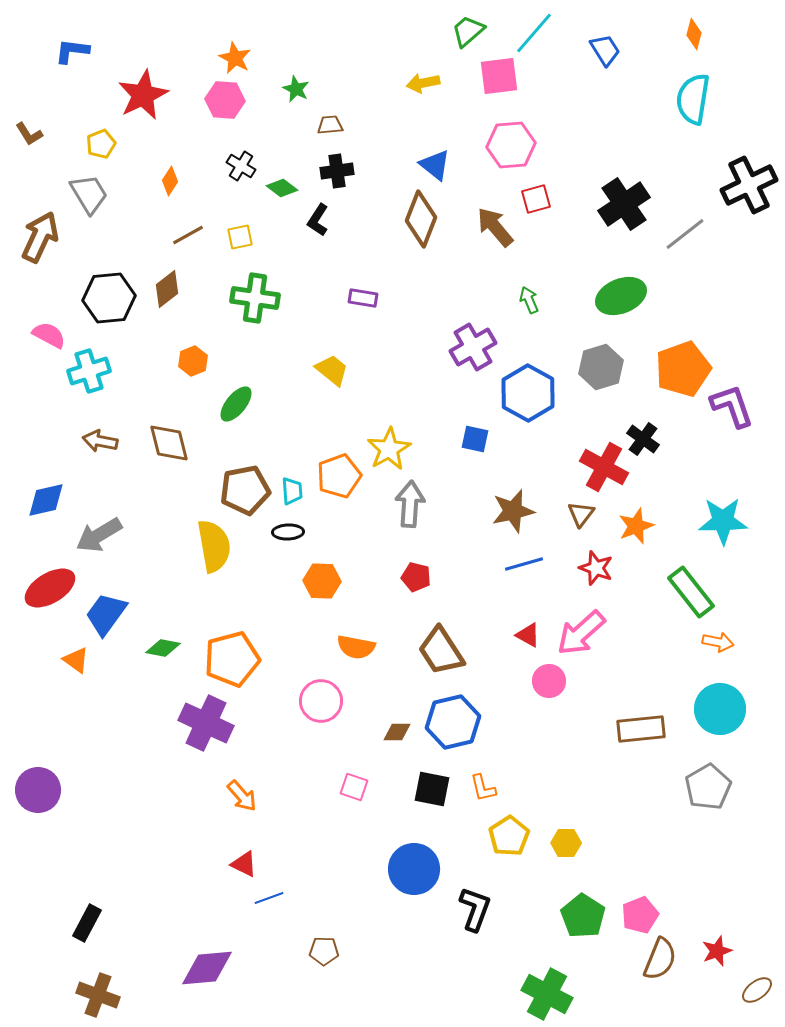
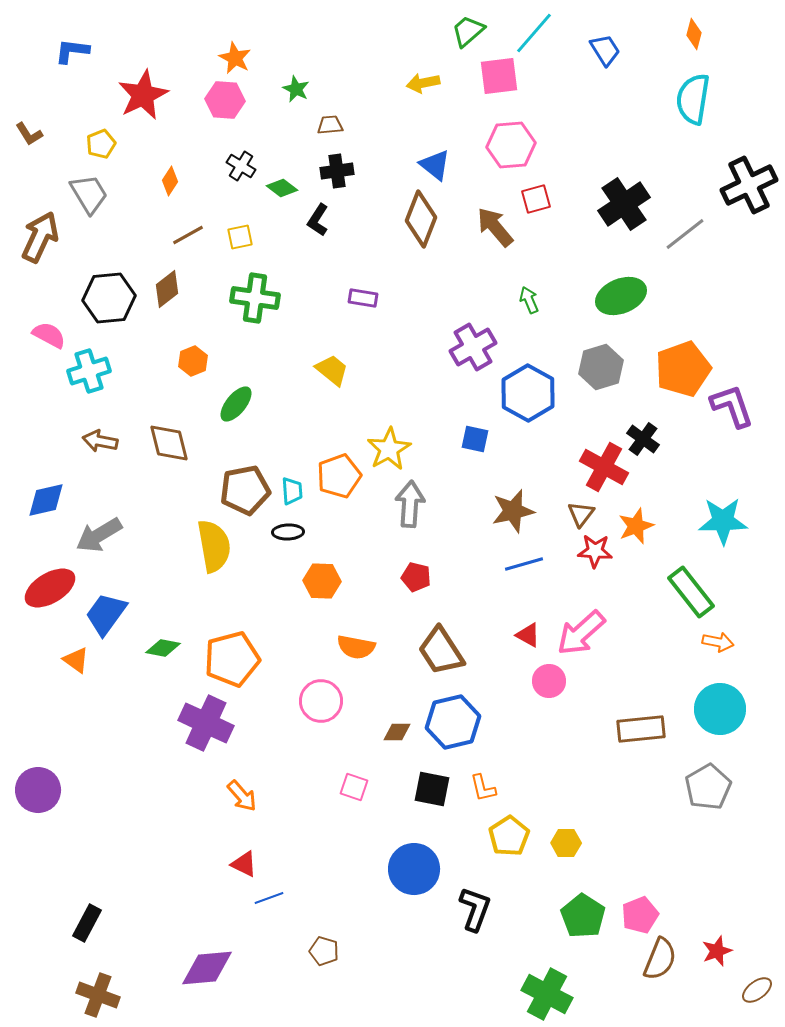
red star at (596, 568): moved 1 px left, 17 px up; rotated 16 degrees counterclockwise
brown pentagon at (324, 951): rotated 16 degrees clockwise
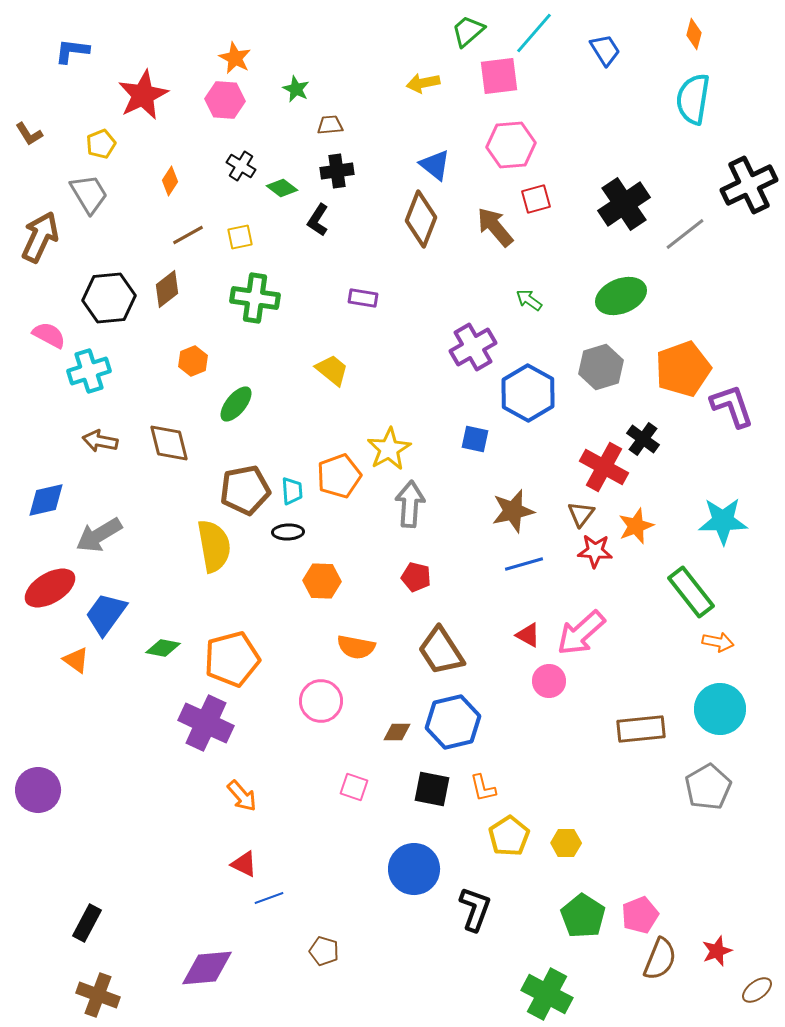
green arrow at (529, 300): rotated 32 degrees counterclockwise
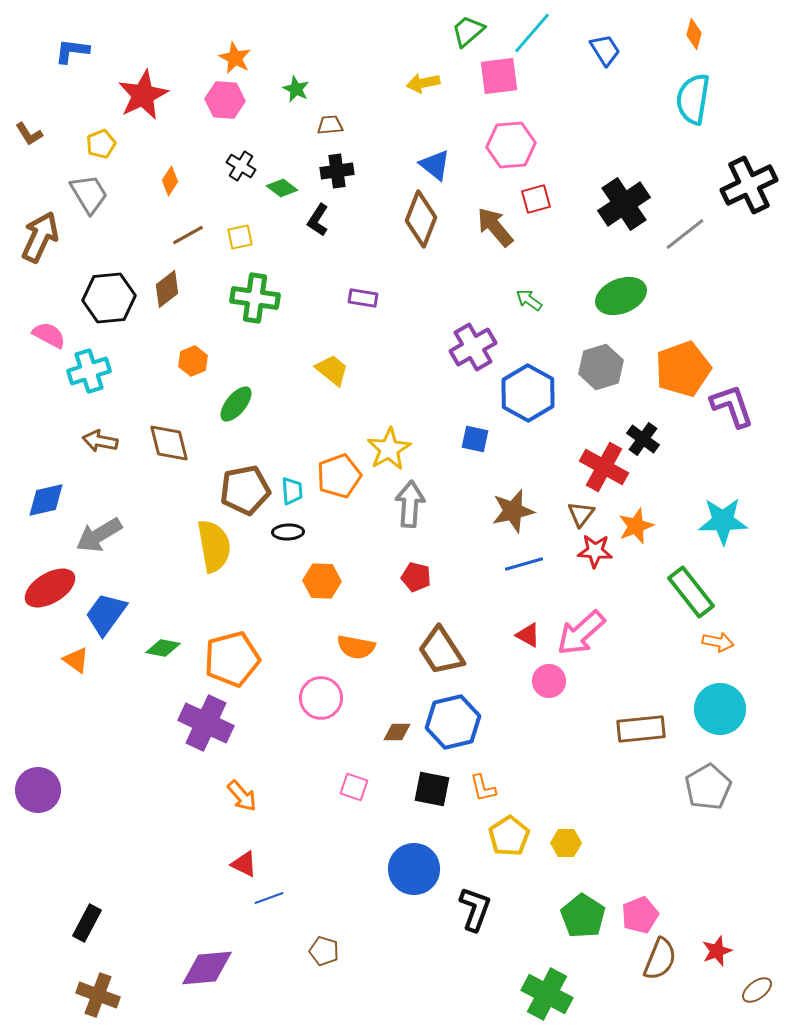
cyan line at (534, 33): moved 2 px left
pink circle at (321, 701): moved 3 px up
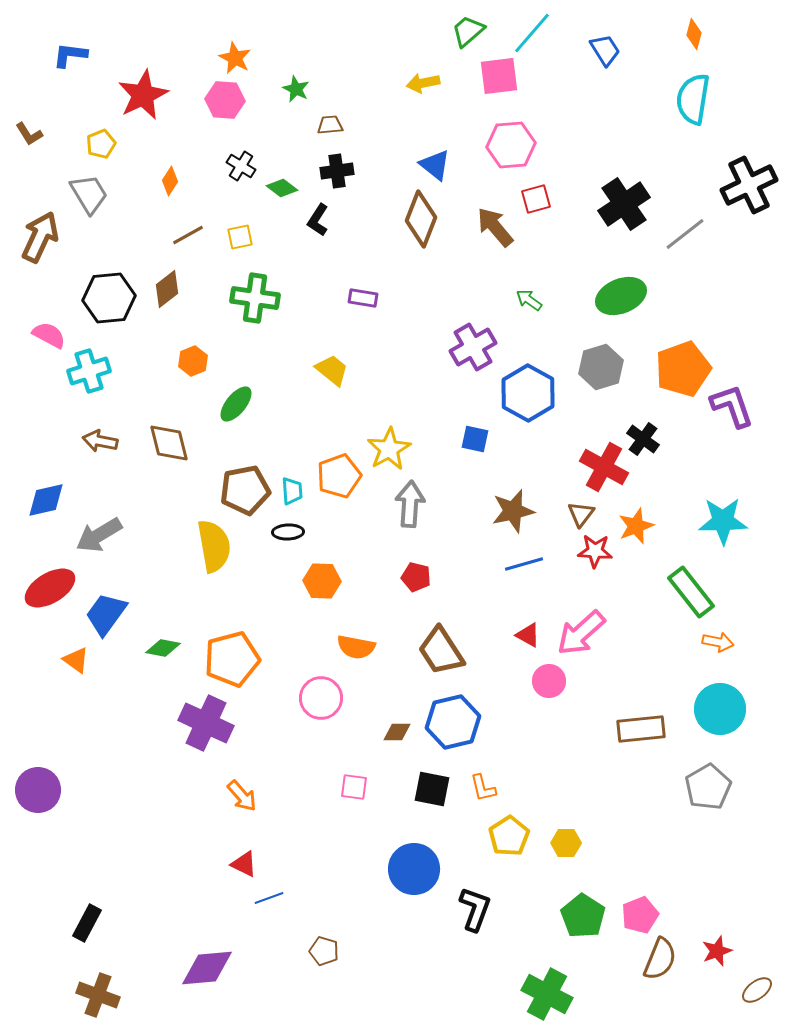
blue L-shape at (72, 51): moved 2 px left, 4 px down
pink square at (354, 787): rotated 12 degrees counterclockwise
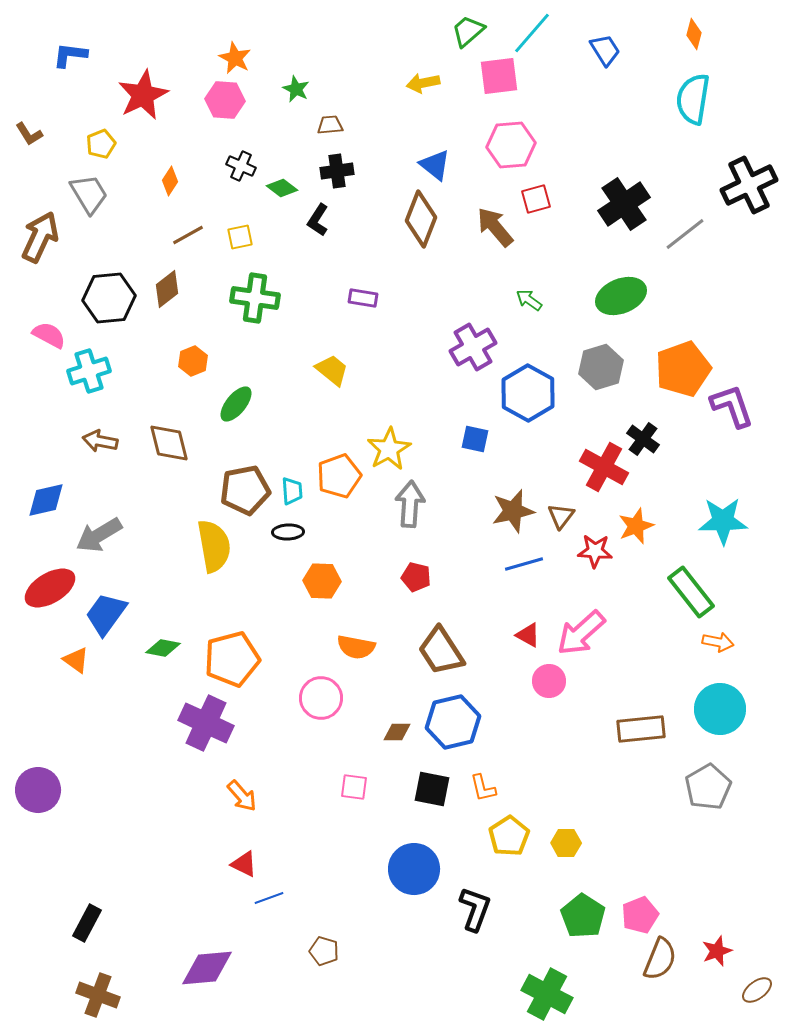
black cross at (241, 166): rotated 8 degrees counterclockwise
brown triangle at (581, 514): moved 20 px left, 2 px down
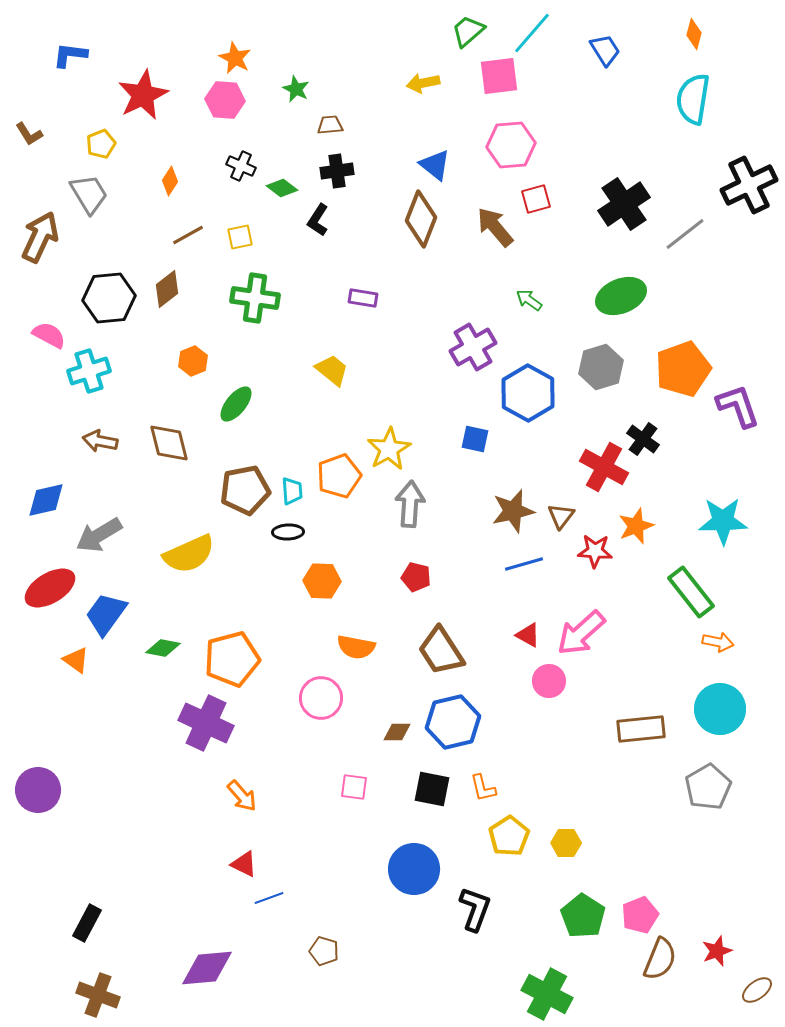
purple L-shape at (732, 406): moved 6 px right
yellow semicircle at (214, 546): moved 25 px left, 8 px down; rotated 76 degrees clockwise
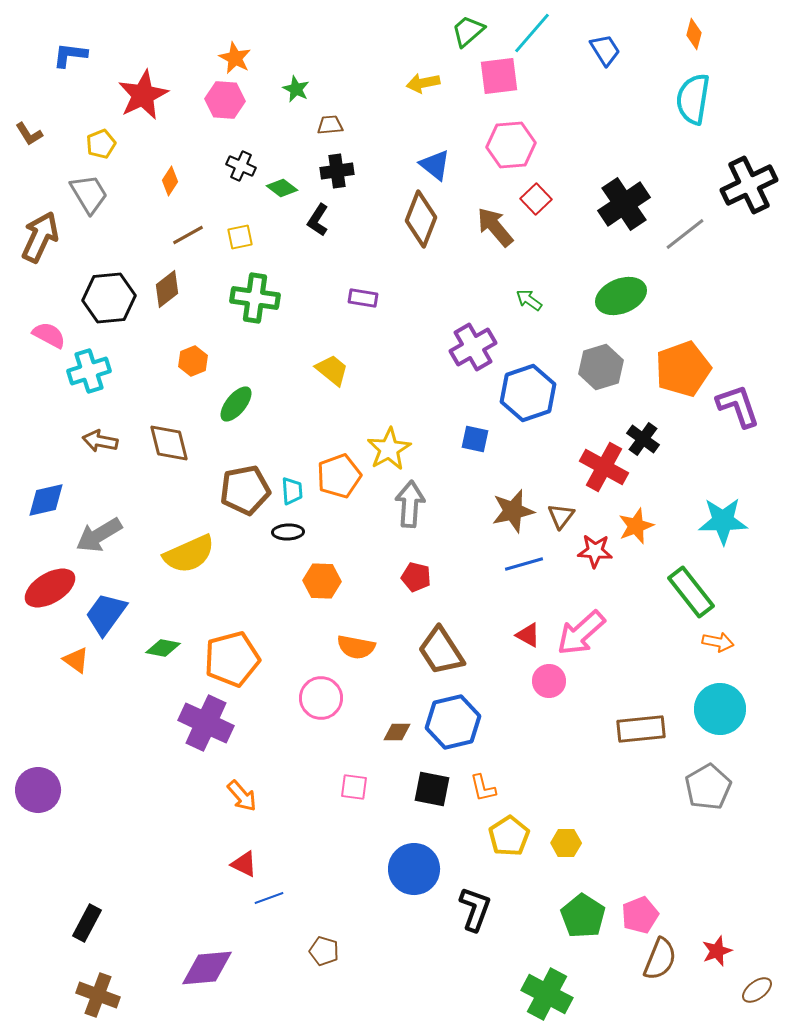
red square at (536, 199): rotated 28 degrees counterclockwise
blue hexagon at (528, 393): rotated 12 degrees clockwise
